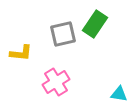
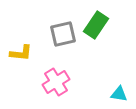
green rectangle: moved 1 px right, 1 px down
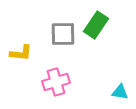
gray square: rotated 12 degrees clockwise
pink cross: rotated 16 degrees clockwise
cyan triangle: moved 1 px right, 2 px up
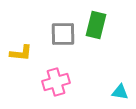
green rectangle: rotated 20 degrees counterclockwise
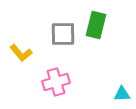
yellow L-shape: rotated 45 degrees clockwise
cyan triangle: moved 2 px right, 2 px down; rotated 12 degrees counterclockwise
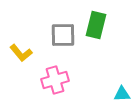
gray square: moved 1 px down
pink cross: moved 1 px left, 2 px up
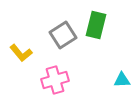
gray square: rotated 32 degrees counterclockwise
cyan triangle: moved 14 px up
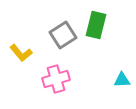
pink cross: moved 1 px right, 1 px up
